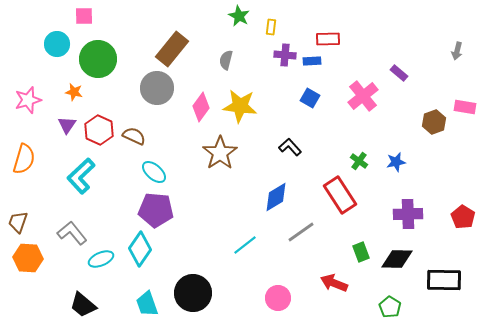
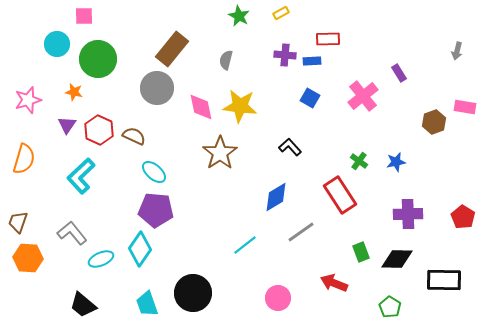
yellow rectangle at (271, 27): moved 10 px right, 14 px up; rotated 56 degrees clockwise
purple rectangle at (399, 73): rotated 18 degrees clockwise
pink diamond at (201, 107): rotated 48 degrees counterclockwise
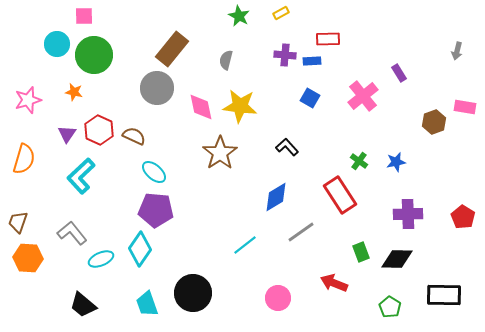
green circle at (98, 59): moved 4 px left, 4 px up
purple triangle at (67, 125): moved 9 px down
black L-shape at (290, 147): moved 3 px left
black rectangle at (444, 280): moved 15 px down
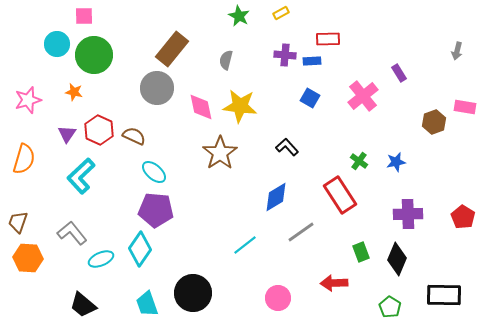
black diamond at (397, 259): rotated 68 degrees counterclockwise
red arrow at (334, 283): rotated 24 degrees counterclockwise
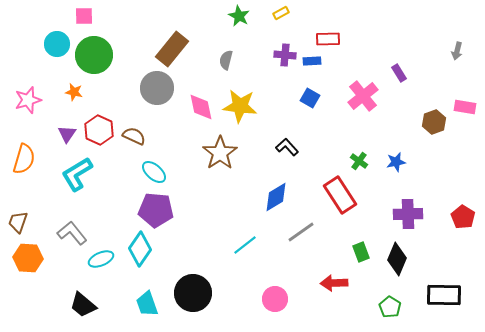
cyan L-shape at (81, 176): moved 4 px left, 2 px up; rotated 12 degrees clockwise
pink circle at (278, 298): moved 3 px left, 1 px down
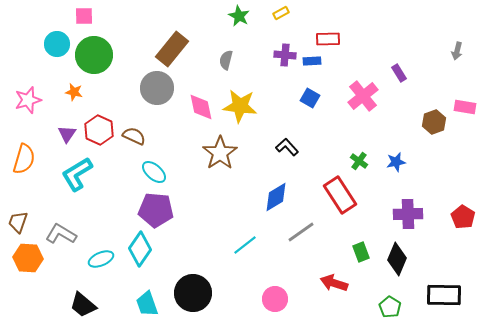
gray L-shape at (72, 233): moved 11 px left, 1 px down; rotated 20 degrees counterclockwise
red arrow at (334, 283): rotated 20 degrees clockwise
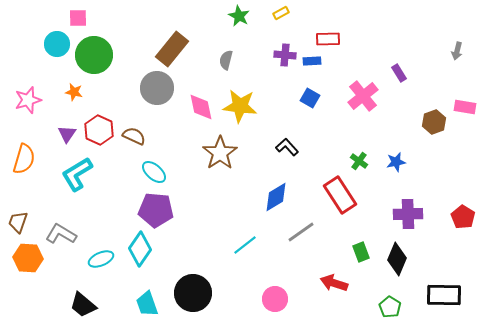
pink square at (84, 16): moved 6 px left, 2 px down
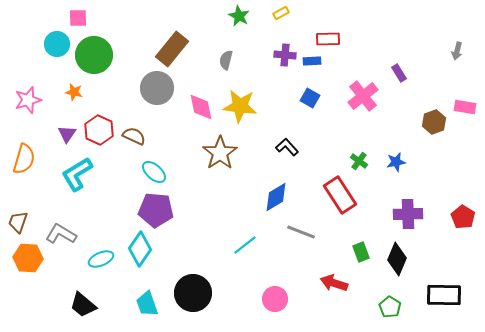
gray line at (301, 232): rotated 56 degrees clockwise
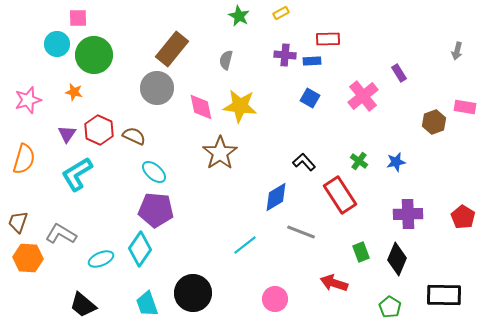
black L-shape at (287, 147): moved 17 px right, 15 px down
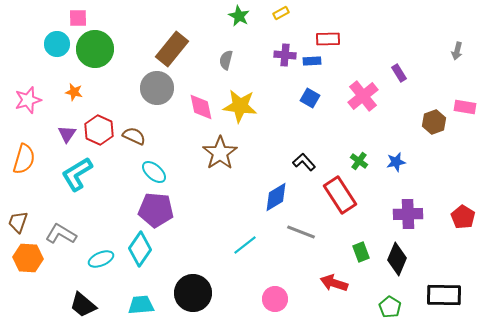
green circle at (94, 55): moved 1 px right, 6 px up
cyan trapezoid at (147, 304): moved 6 px left, 1 px down; rotated 104 degrees clockwise
